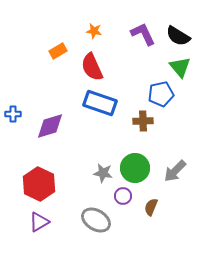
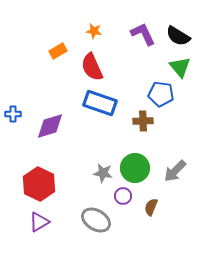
blue pentagon: rotated 20 degrees clockwise
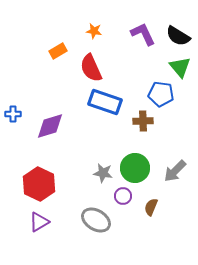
red semicircle: moved 1 px left, 1 px down
blue rectangle: moved 5 px right, 1 px up
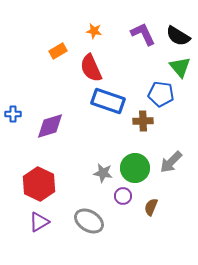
blue rectangle: moved 3 px right, 1 px up
gray arrow: moved 4 px left, 9 px up
gray ellipse: moved 7 px left, 1 px down
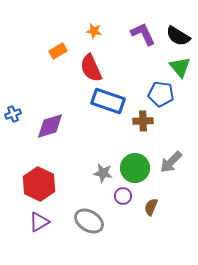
blue cross: rotated 21 degrees counterclockwise
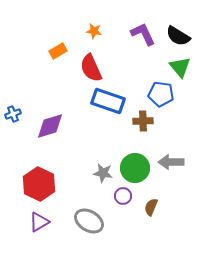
gray arrow: rotated 45 degrees clockwise
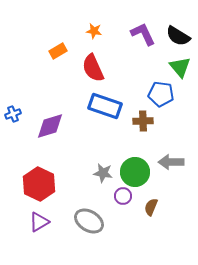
red semicircle: moved 2 px right
blue rectangle: moved 3 px left, 5 px down
green circle: moved 4 px down
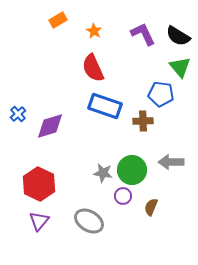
orange star: rotated 21 degrees clockwise
orange rectangle: moved 31 px up
blue cross: moved 5 px right; rotated 21 degrees counterclockwise
green circle: moved 3 px left, 2 px up
purple triangle: moved 1 px up; rotated 20 degrees counterclockwise
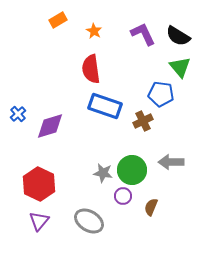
red semicircle: moved 2 px left, 1 px down; rotated 16 degrees clockwise
brown cross: rotated 24 degrees counterclockwise
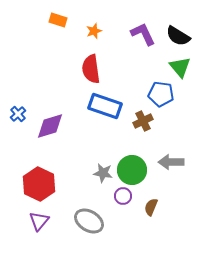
orange rectangle: rotated 48 degrees clockwise
orange star: rotated 21 degrees clockwise
